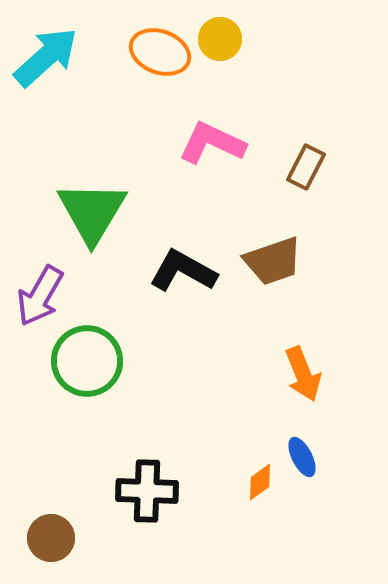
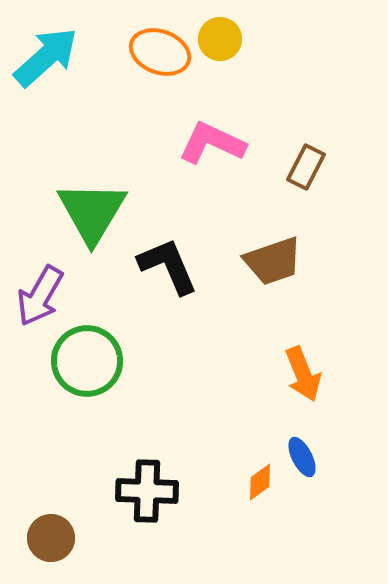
black L-shape: moved 15 px left, 5 px up; rotated 38 degrees clockwise
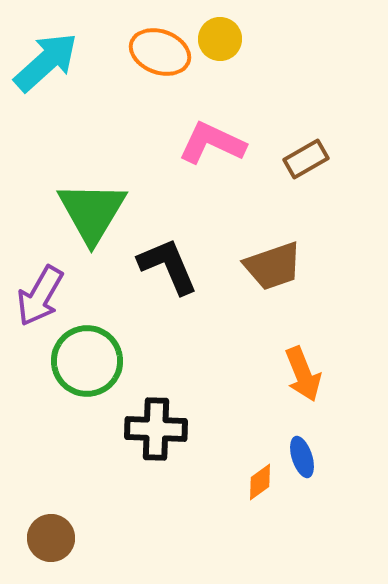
cyan arrow: moved 5 px down
brown rectangle: moved 8 px up; rotated 33 degrees clockwise
brown trapezoid: moved 5 px down
blue ellipse: rotated 9 degrees clockwise
black cross: moved 9 px right, 62 px up
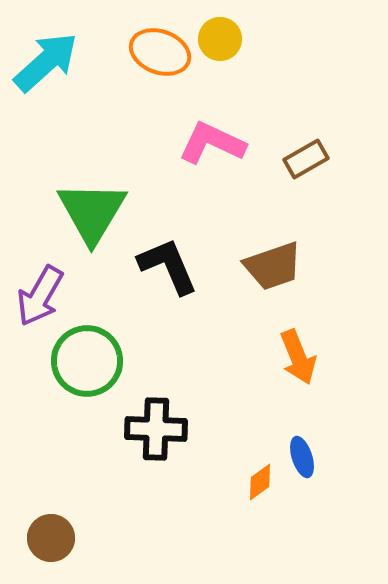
orange arrow: moved 5 px left, 17 px up
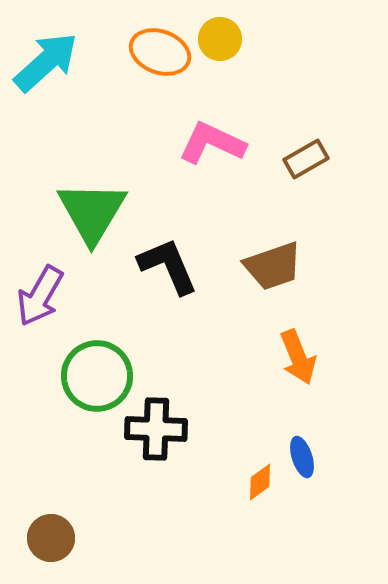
green circle: moved 10 px right, 15 px down
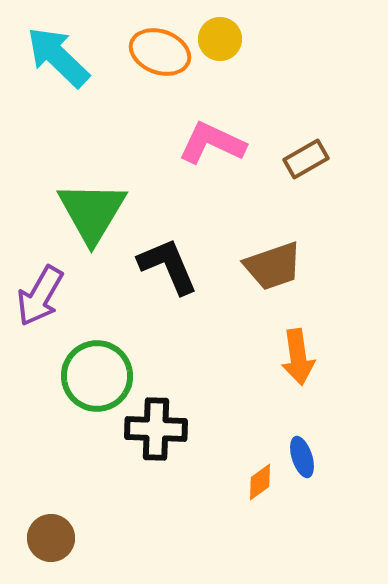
cyan arrow: moved 12 px right, 5 px up; rotated 94 degrees counterclockwise
orange arrow: rotated 14 degrees clockwise
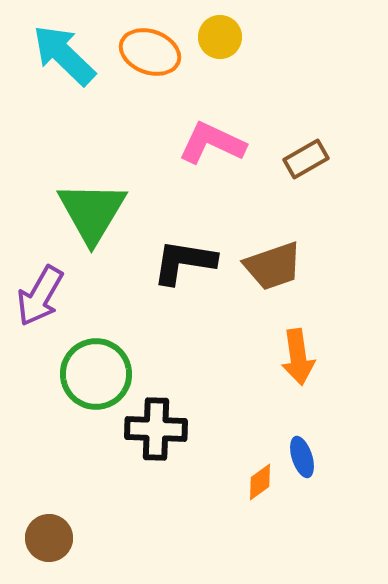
yellow circle: moved 2 px up
orange ellipse: moved 10 px left
cyan arrow: moved 6 px right, 2 px up
black L-shape: moved 16 px right, 4 px up; rotated 58 degrees counterclockwise
green circle: moved 1 px left, 2 px up
brown circle: moved 2 px left
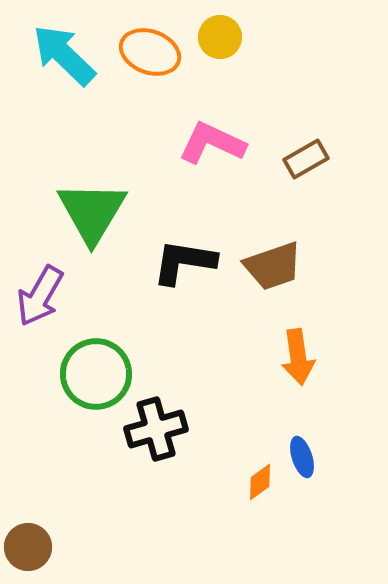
black cross: rotated 18 degrees counterclockwise
brown circle: moved 21 px left, 9 px down
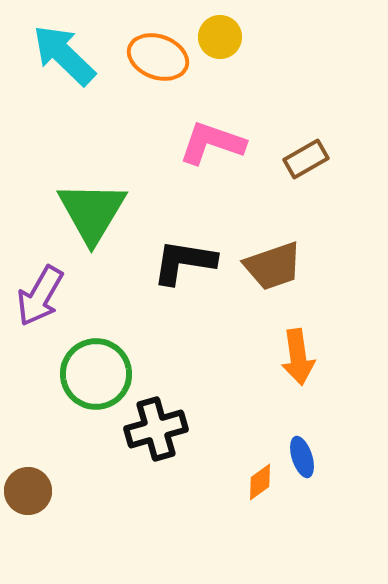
orange ellipse: moved 8 px right, 5 px down
pink L-shape: rotated 6 degrees counterclockwise
brown circle: moved 56 px up
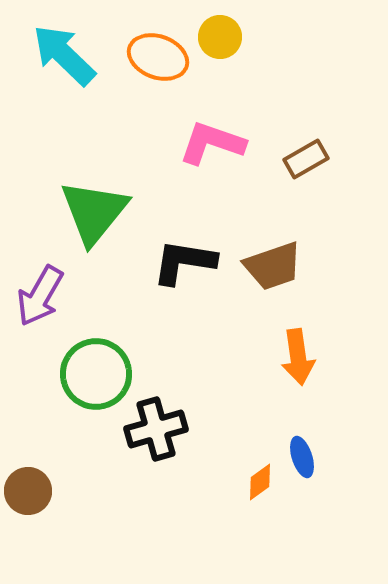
green triangle: moved 2 px right; rotated 8 degrees clockwise
